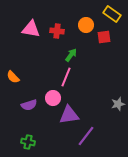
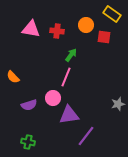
red square: rotated 16 degrees clockwise
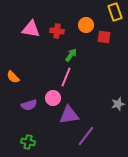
yellow rectangle: moved 3 px right, 2 px up; rotated 36 degrees clockwise
